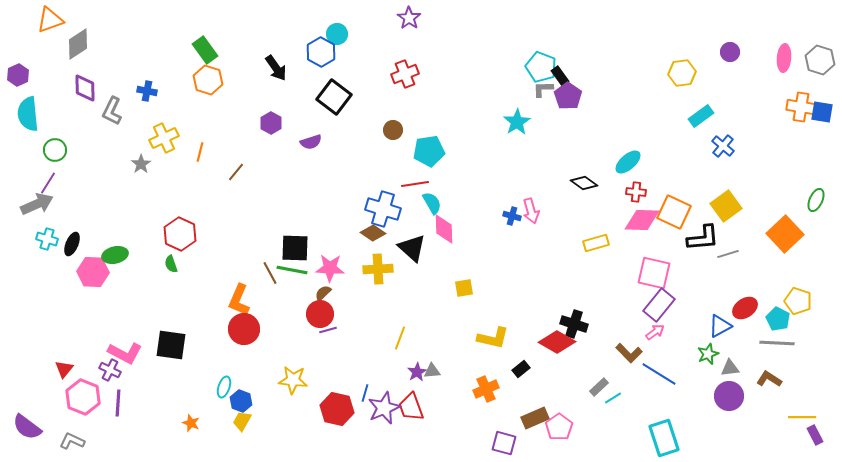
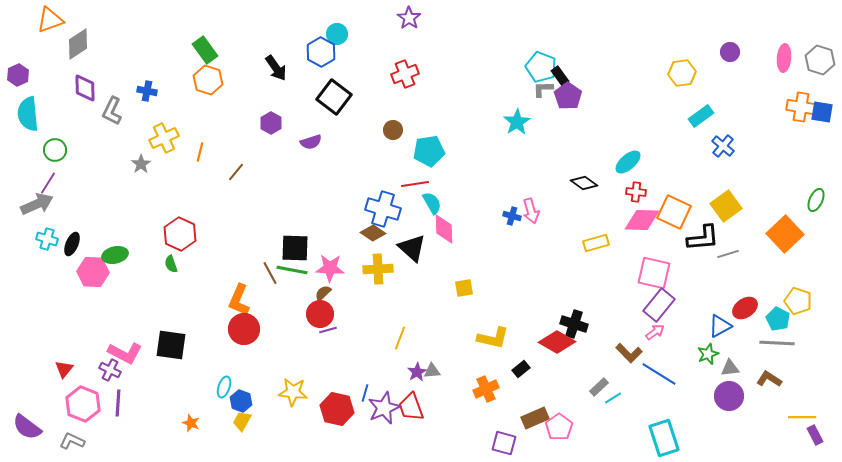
yellow star at (293, 380): moved 12 px down
pink hexagon at (83, 397): moved 7 px down
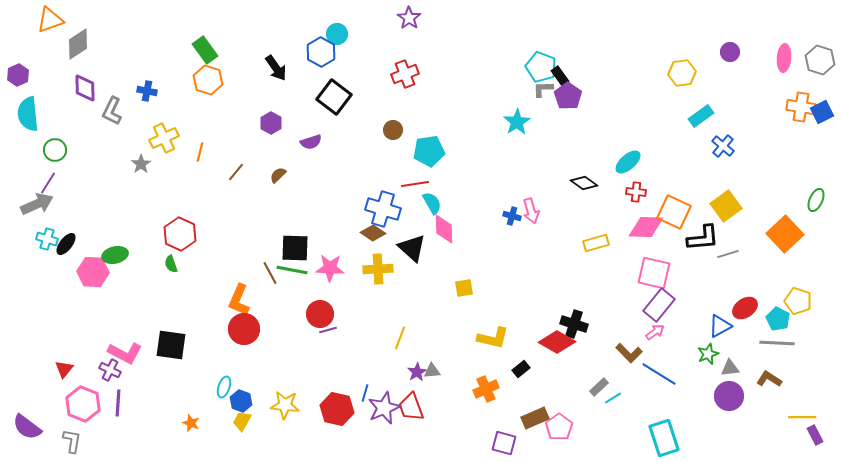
blue square at (822, 112): rotated 35 degrees counterclockwise
pink diamond at (642, 220): moved 4 px right, 7 px down
black ellipse at (72, 244): moved 6 px left; rotated 15 degrees clockwise
brown semicircle at (323, 293): moved 45 px left, 118 px up
yellow star at (293, 392): moved 8 px left, 13 px down
gray L-shape at (72, 441): rotated 75 degrees clockwise
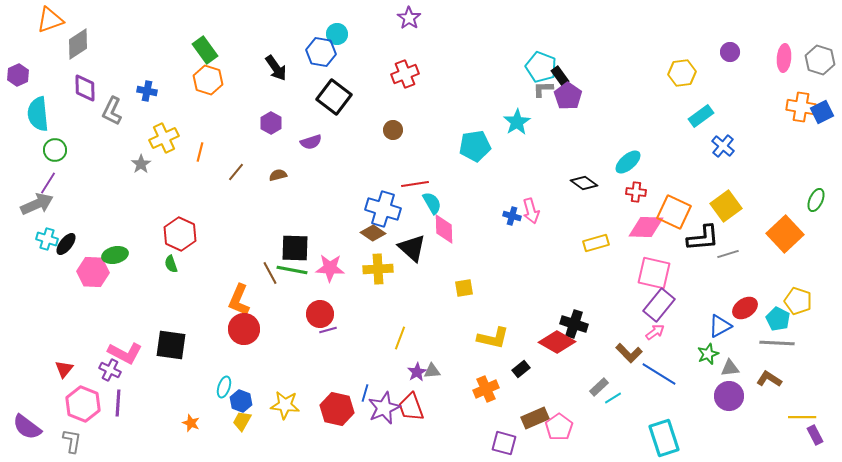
blue hexagon at (321, 52): rotated 20 degrees counterclockwise
cyan semicircle at (28, 114): moved 10 px right
cyan pentagon at (429, 151): moved 46 px right, 5 px up
brown semicircle at (278, 175): rotated 30 degrees clockwise
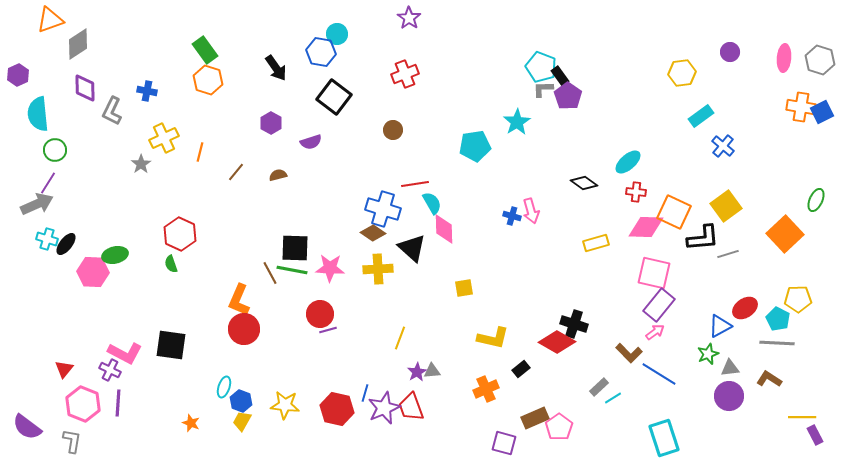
yellow pentagon at (798, 301): moved 2 px up; rotated 20 degrees counterclockwise
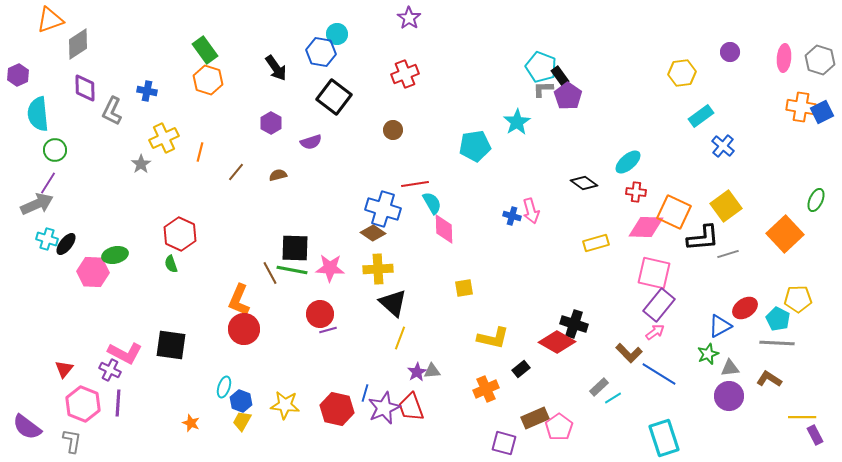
black triangle at (412, 248): moved 19 px left, 55 px down
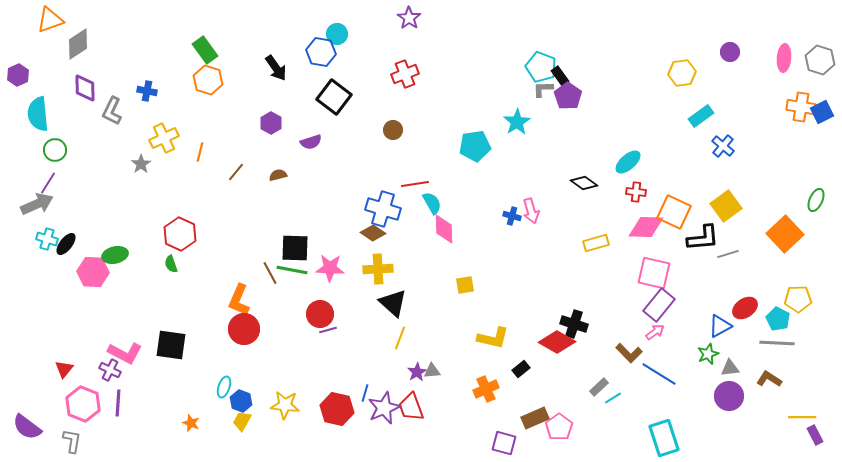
yellow square at (464, 288): moved 1 px right, 3 px up
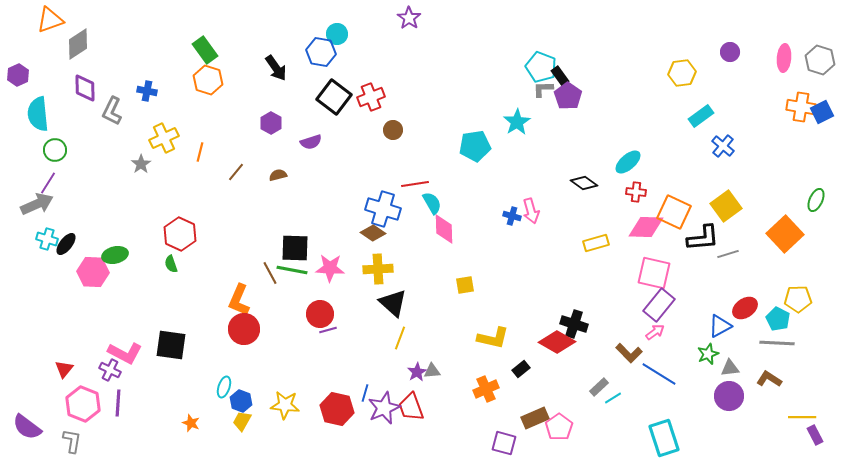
red cross at (405, 74): moved 34 px left, 23 px down
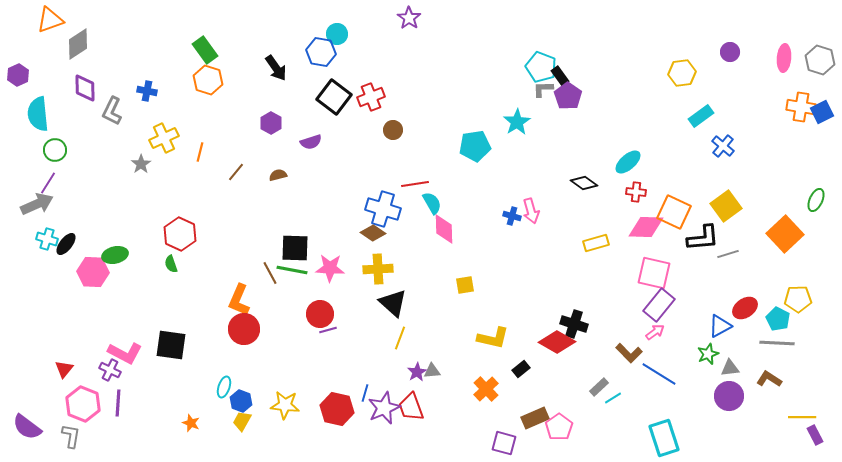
orange cross at (486, 389): rotated 20 degrees counterclockwise
gray L-shape at (72, 441): moved 1 px left, 5 px up
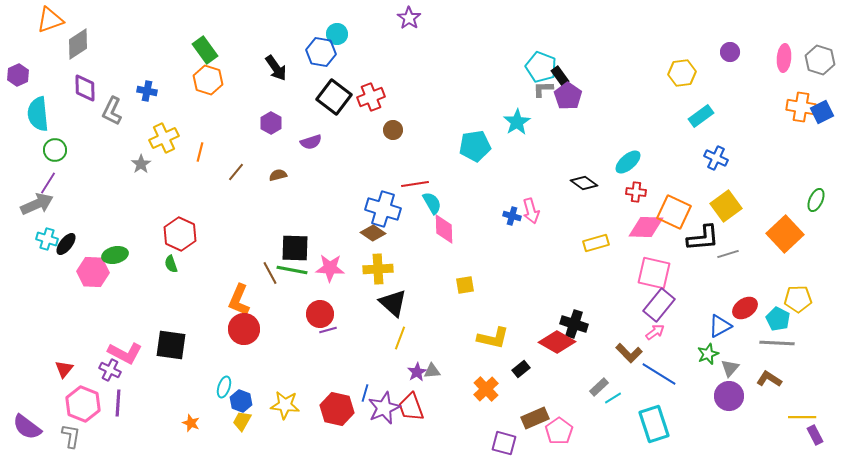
blue cross at (723, 146): moved 7 px left, 12 px down; rotated 15 degrees counterclockwise
gray triangle at (730, 368): rotated 42 degrees counterclockwise
pink pentagon at (559, 427): moved 4 px down
cyan rectangle at (664, 438): moved 10 px left, 14 px up
